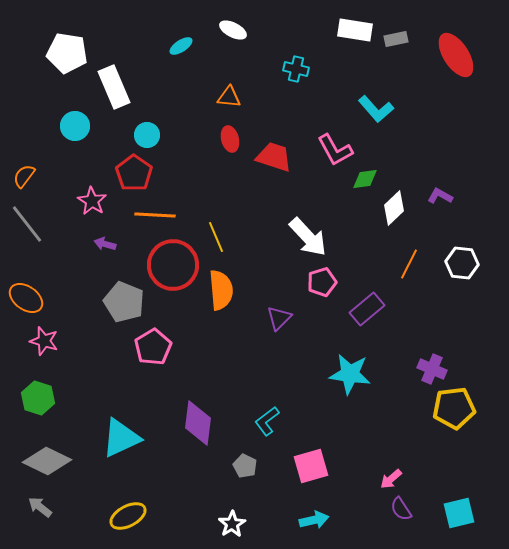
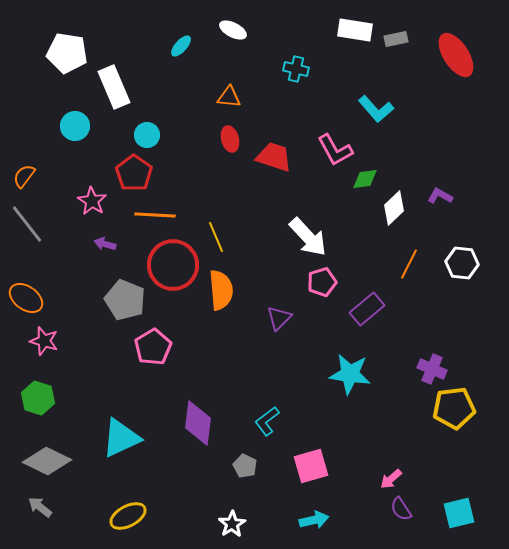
cyan ellipse at (181, 46): rotated 15 degrees counterclockwise
gray pentagon at (124, 302): moved 1 px right, 2 px up
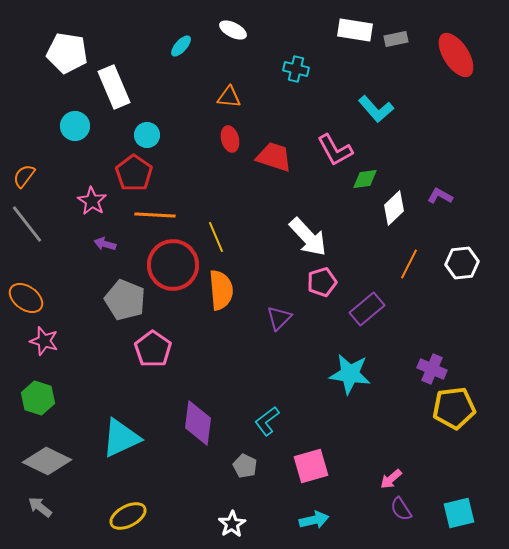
white hexagon at (462, 263): rotated 12 degrees counterclockwise
pink pentagon at (153, 347): moved 2 px down; rotated 6 degrees counterclockwise
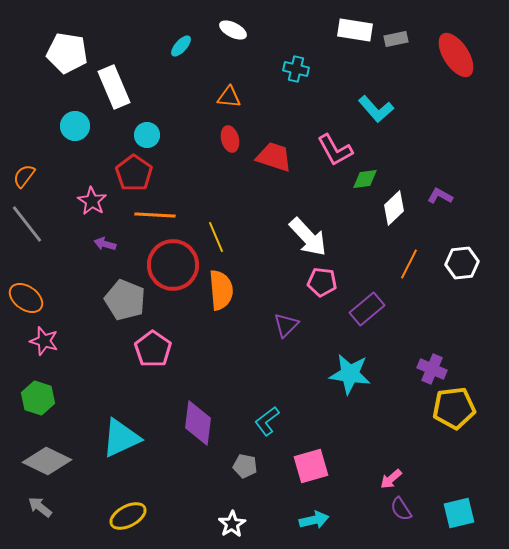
pink pentagon at (322, 282): rotated 24 degrees clockwise
purple triangle at (279, 318): moved 7 px right, 7 px down
gray pentagon at (245, 466): rotated 15 degrees counterclockwise
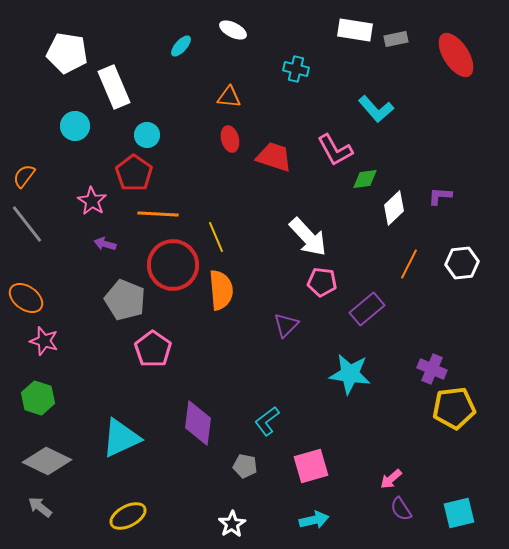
purple L-shape at (440, 196): rotated 25 degrees counterclockwise
orange line at (155, 215): moved 3 px right, 1 px up
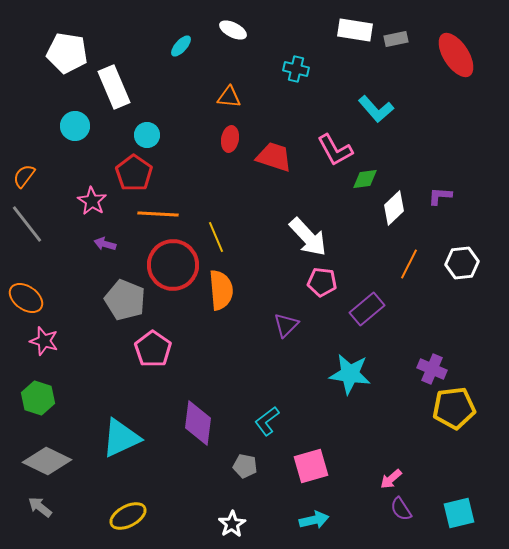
red ellipse at (230, 139): rotated 25 degrees clockwise
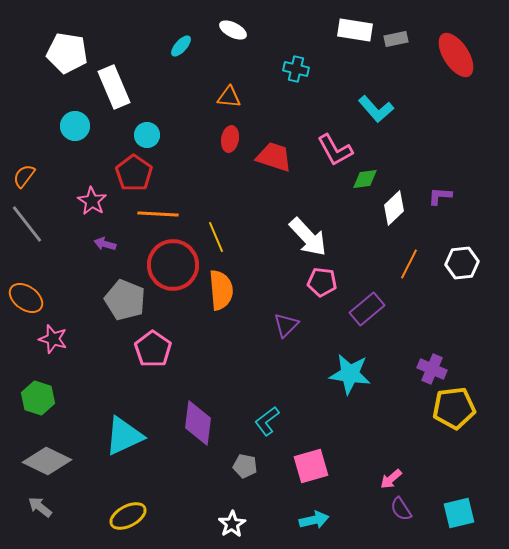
pink star at (44, 341): moved 9 px right, 2 px up
cyan triangle at (121, 438): moved 3 px right, 2 px up
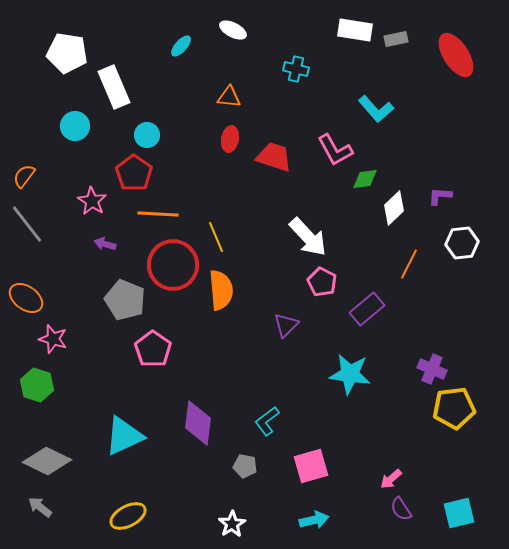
white hexagon at (462, 263): moved 20 px up
pink pentagon at (322, 282): rotated 20 degrees clockwise
green hexagon at (38, 398): moved 1 px left, 13 px up
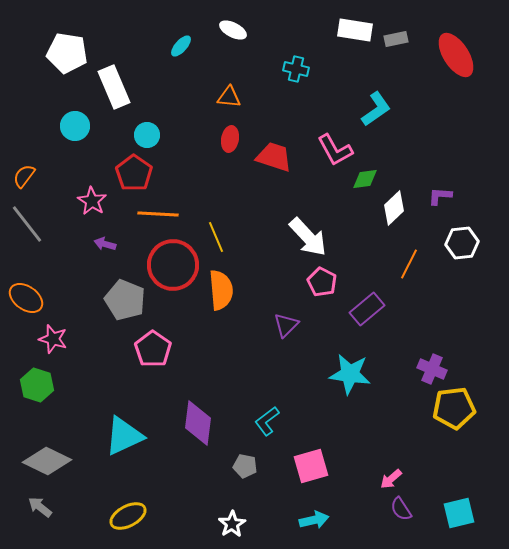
cyan L-shape at (376, 109): rotated 84 degrees counterclockwise
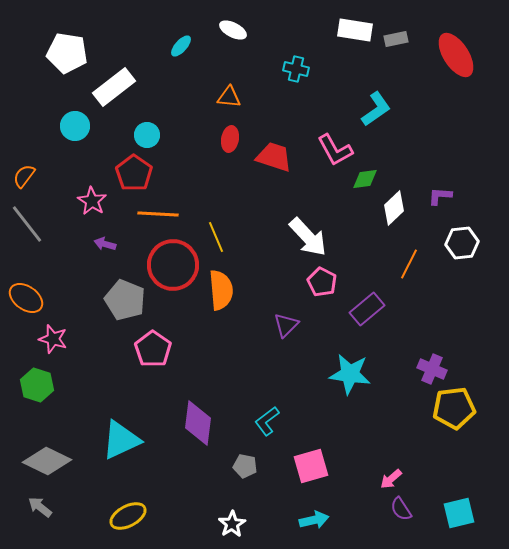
white rectangle at (114, 87): rotated 75 degrees clockwise
cyan triangle at (124, 436): moved 3 px left, 4 px down
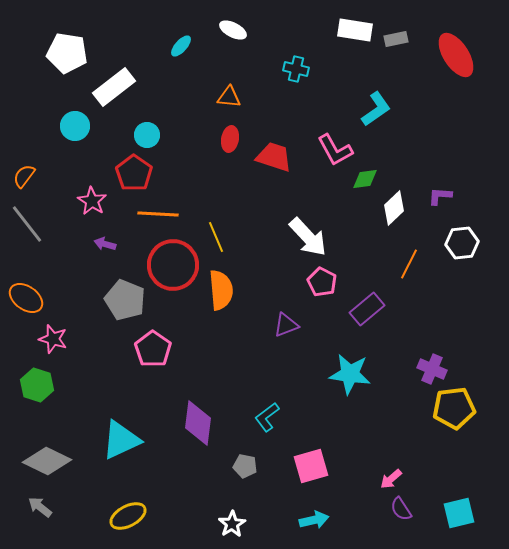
purple triangle at (286, 325): rotated 24 degrees clockwise
cyan L-shape at (267, 421): moved 4 px up
